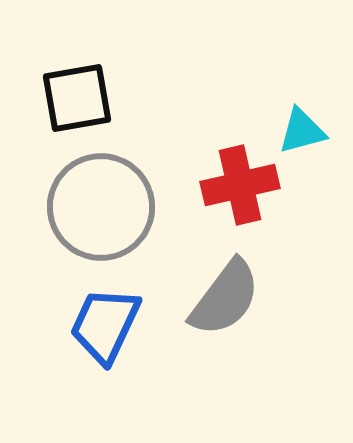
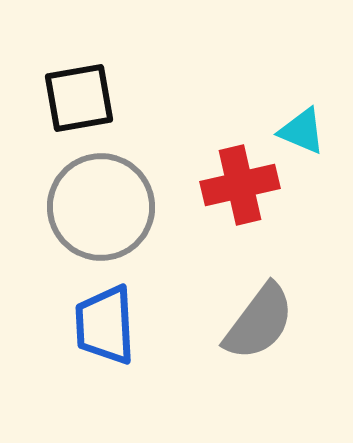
black square: moved 2 px right
cyan triangle: rotated 38 degrees clockwise
gray semicircle: moved 34 px right, 24 px down
blue trapezoid: rotated 28 degrees counterclockwise
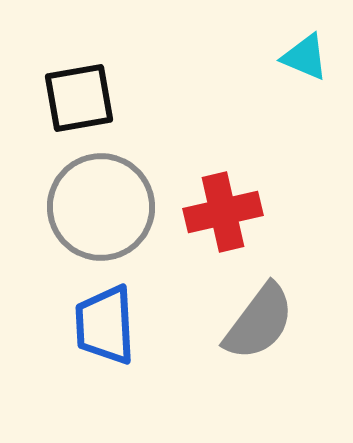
cyan triangle: moved 3 px right, 74 px up
red cross: moved 17 px left, 27 px down
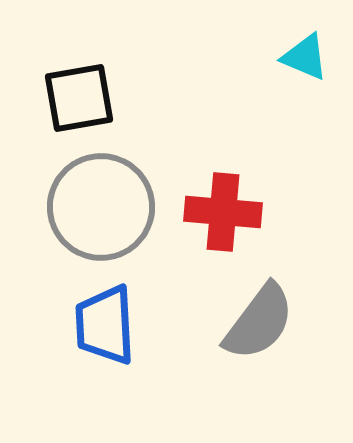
red cross: rotated 18 degrees clockwise
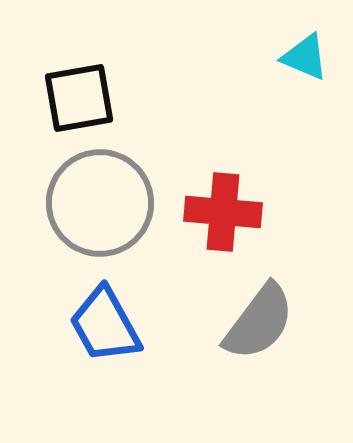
gray circle: moved 1 px left, 4 px up
blue trapezoid: rotated 26 degrees counterclockwise
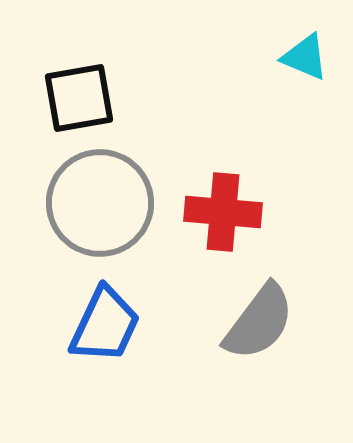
blue trapezoid: rotated 126 degrees counterclockwise
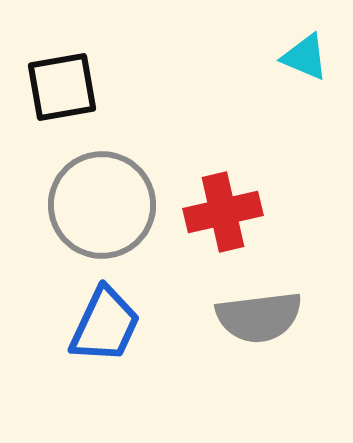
black square: moved 17 px left, 11 px up
gray circle: moved 2 px right, 2 px down
red cross: rotated 18 degrees counterclockwise
gray semicircle: moved 5 px up; rotated 46 degrees clockwise
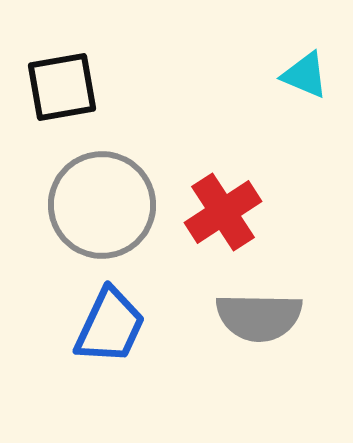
cyan triangle: moved 18 px down
red cross: rotated 20 degrees counterclockwise
gray semicircle: rotated 8 degrees clockwise
blue trapezoid: moved 5 px right, 1 px down
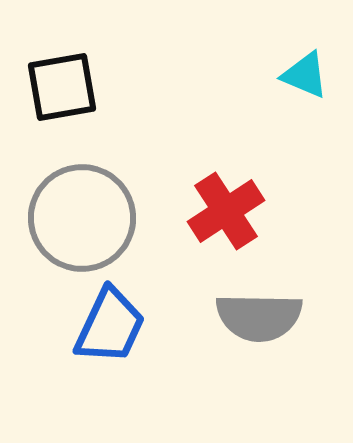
gray circle: moved 20 px left, 13 px down
red cross: moved 3 px right, 1 px up
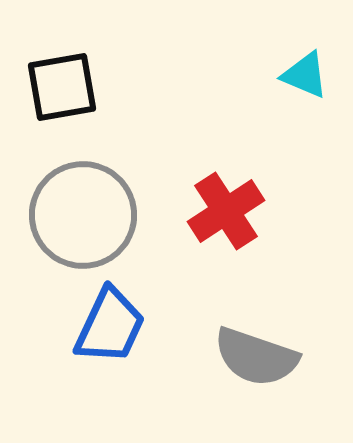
gray circle: moved 1 px right, 3 px up
gray semicircle: moved 3 px left, 40 px down; rotated 18 degrees clockwise
